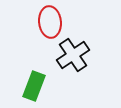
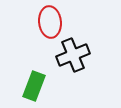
black cross: rotated 12 degrees clockwise
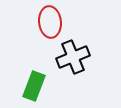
black cross: moved 2 px down
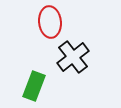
black cross: rotated 16 degrees counterclockwise
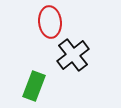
black cross: moved 2 px up
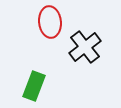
black cross: moved 12 px right, 8 px up
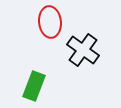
black cross: moved 2 px left, 3 px down; rotated 16 degrees counterclockwise
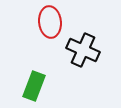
black cross: rotated 12 degrees counterclockwise
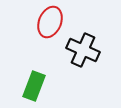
red ellipse: rotated 28 degrees clockwise
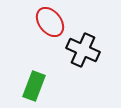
red ellipse: rotated 60 degrees counterclockwise
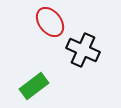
green rectangle: rotated 32 degrees clockwise
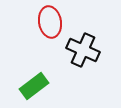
red ellipse: rotated 28 degrees clockwise
